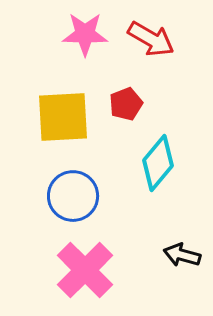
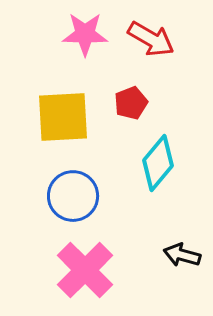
red pentagon: moved 5 px right, 1 px up
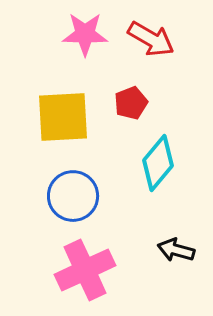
black arrow: moved 6 px left, 5 px up
pink cross: rotated 20 degrees clockwise
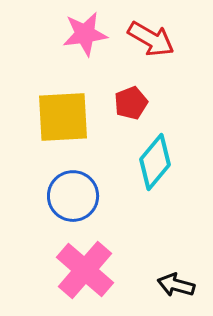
pink star: rotated 9 degrees counterclockwise
cyan diamond: moved 3 px left, 1 px up
black arrow: moved 35 px down
pink cross: rotated 24 degrees counterclockwise
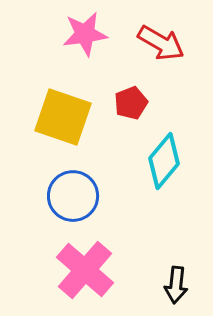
red arrow: moved 10 px right, 4 px down
yellow square: rotated 22 degrees clockwise
cyan diamond: moved 9 px right, 1 px up
black arrow: rotated 99 degrees counterclockwise
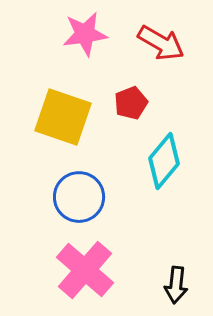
blue circle: moved 6 px right, 1 px down
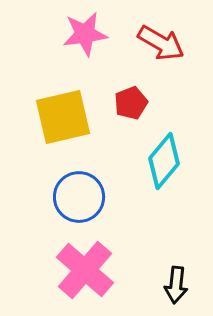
yellow square: rotated 32 degrees counterclockwise
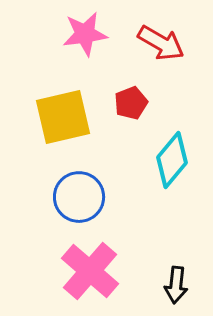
cyan diamond: moved 8 px right, 1 px up
pink cross: moved 5 px right, 1 px down
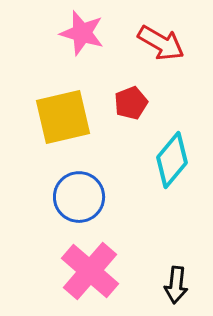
pink star: moved 3 px left, 1 px up; rotated 24 degrees clockwise
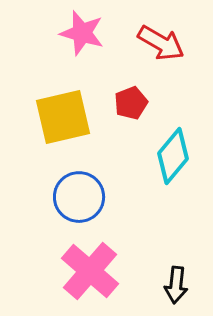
cyan diamond: moved 1 px right, 4 px up
